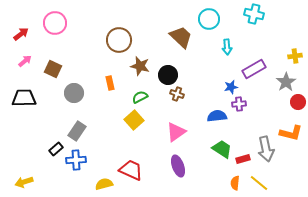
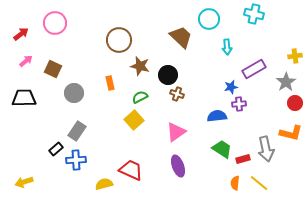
pink arrow: moved 1 px right
red circle: moved 3 px left, 1 px down
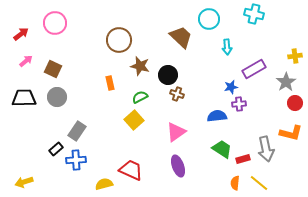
gray circle: moved 17 px left, 4 px down
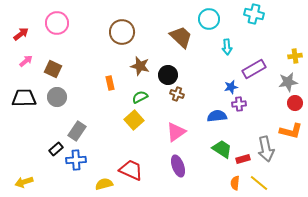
pink circle: moved 2 px right
brown circle: moved 3 px right, 8 px up
gray star: moved 2 px right; rotated 24 degrees clockwise
orange L-shape: moved 2 px up
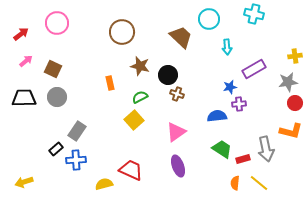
blue star: moved 1 px left
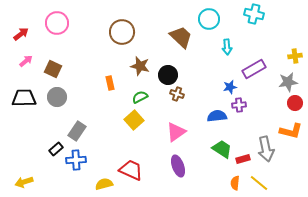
purple cross: moved 1 px down
